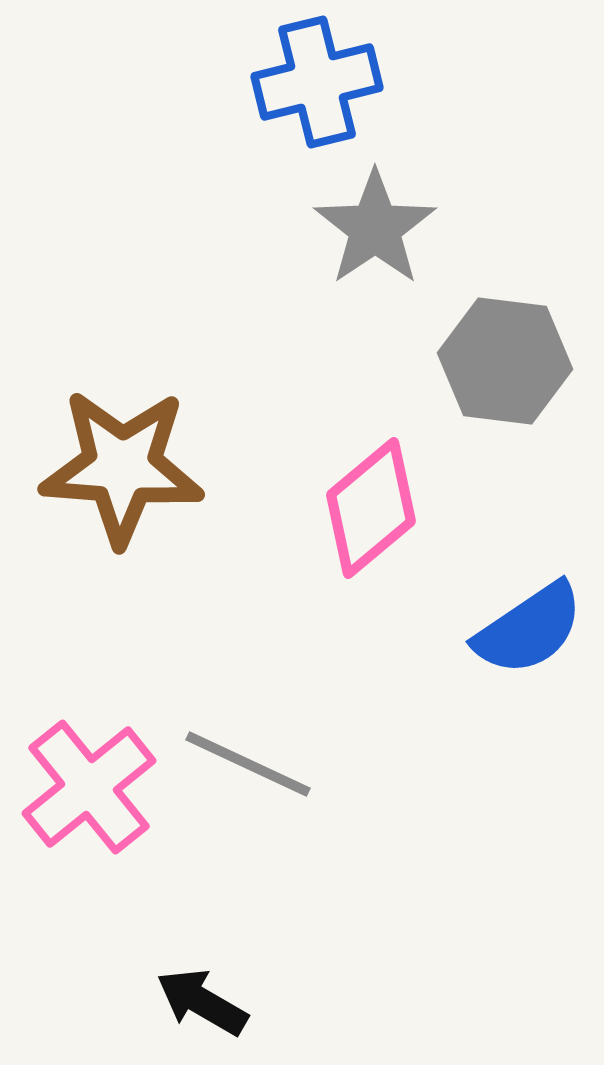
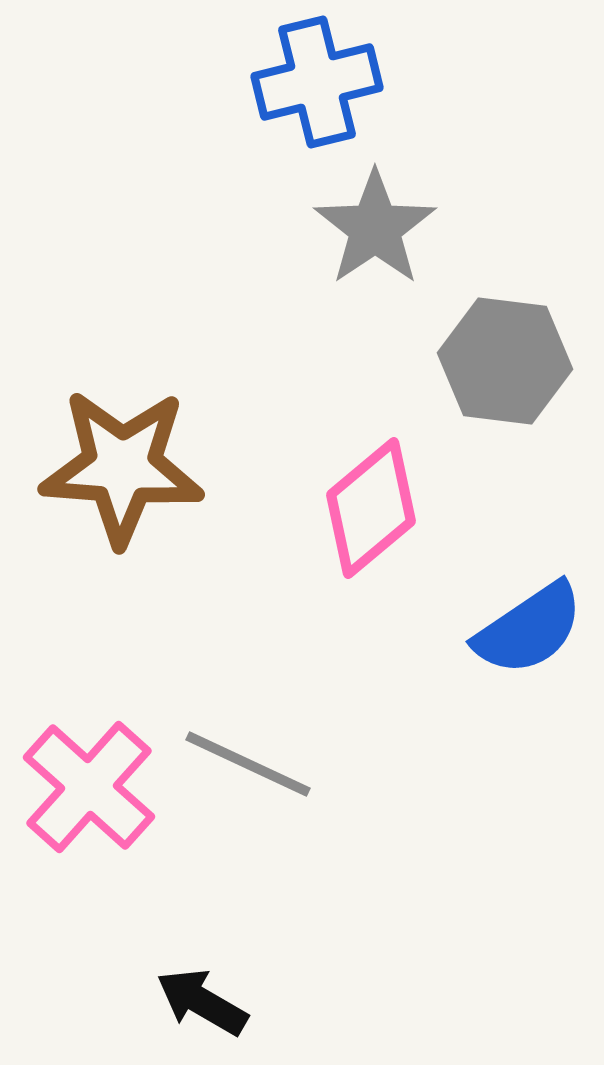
pink cross: rotated 9 degrees counterclockwise
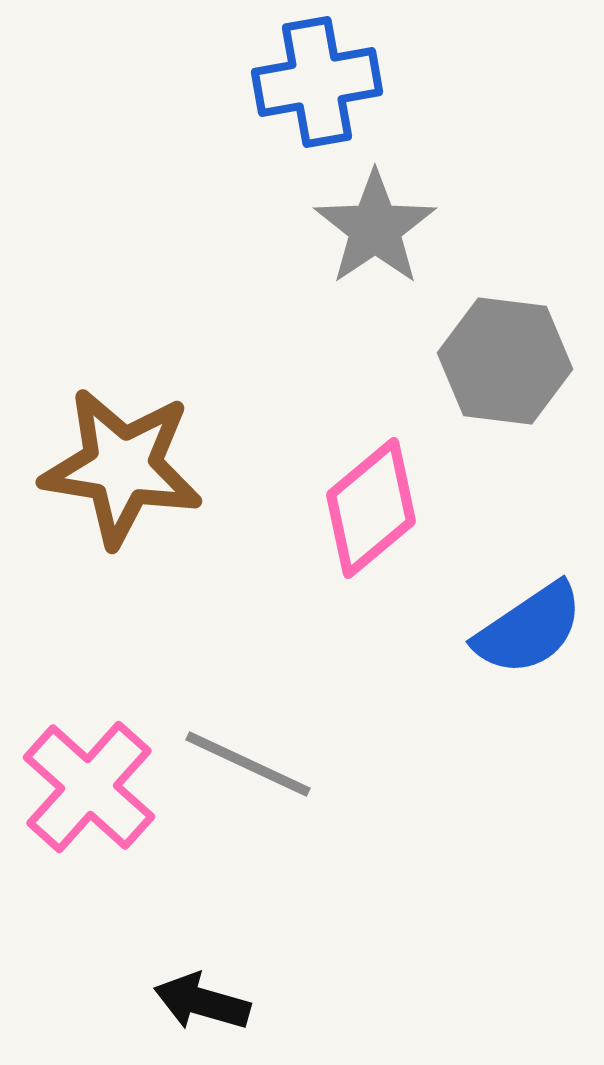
blue cross: rotated 4 degrees clockwise
brown star: rotated 5 degrees clockwise
black arrow: rotated 14 degrees counterclockwise
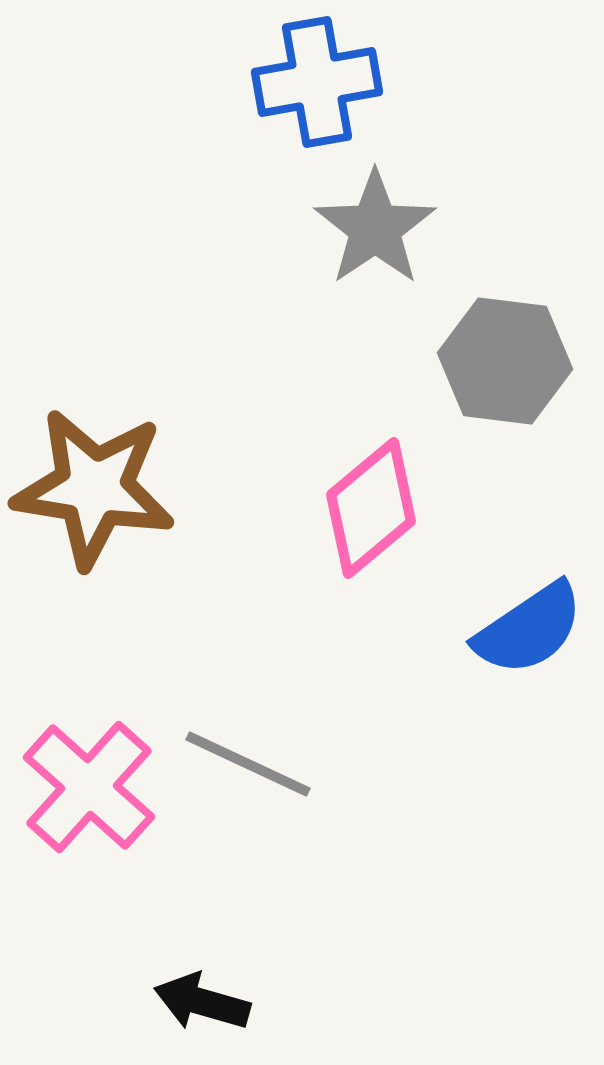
brown star: moved 28 px left, 21 px down
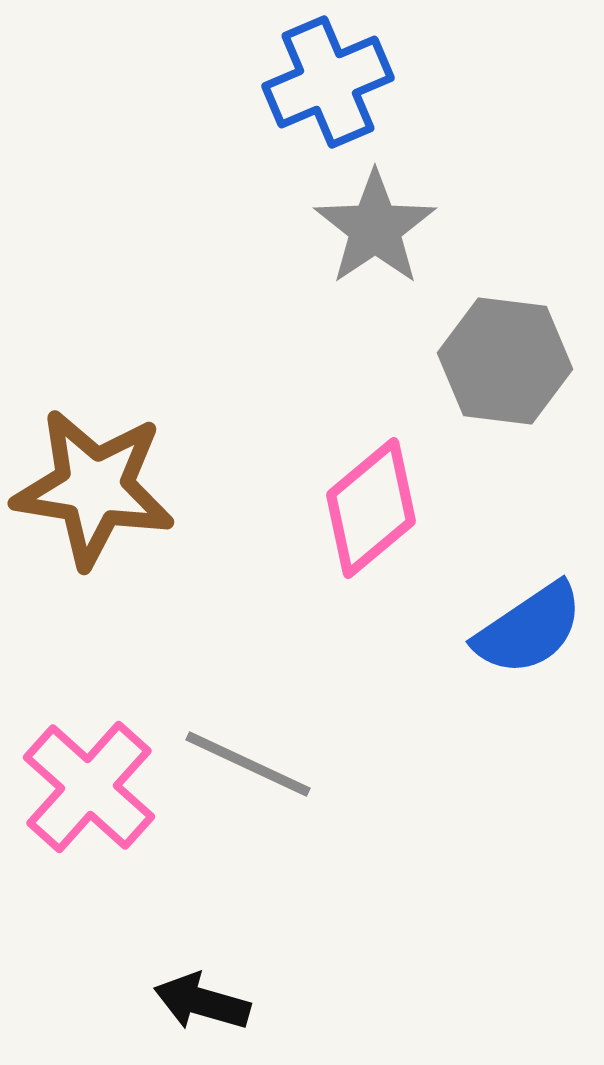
blue cross: moved 11 px right; rotated 13 degrees counterclockwise
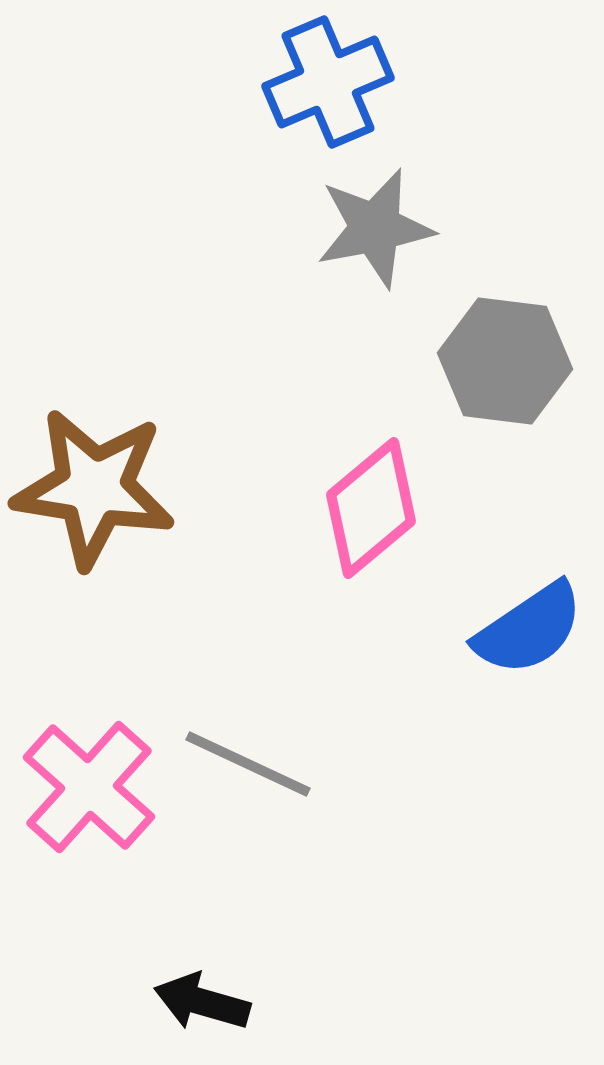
gray star: rotated 23 degrees clockwise
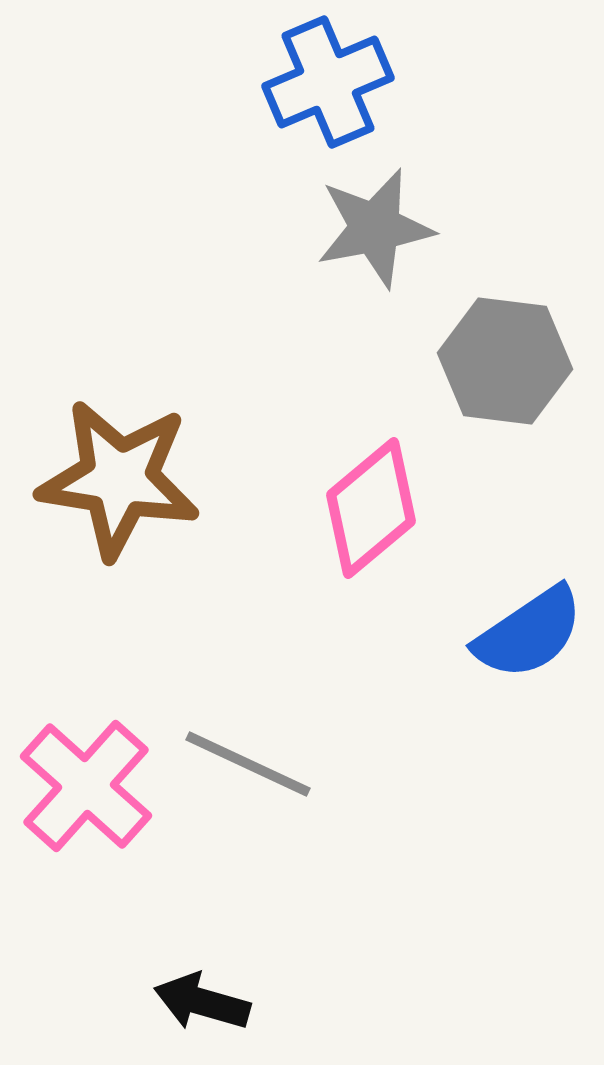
brown star: moved 25 px right, 9 px up
blue semicircle: moved 4 px down
pink cross: moved 3 px left, 1 px up
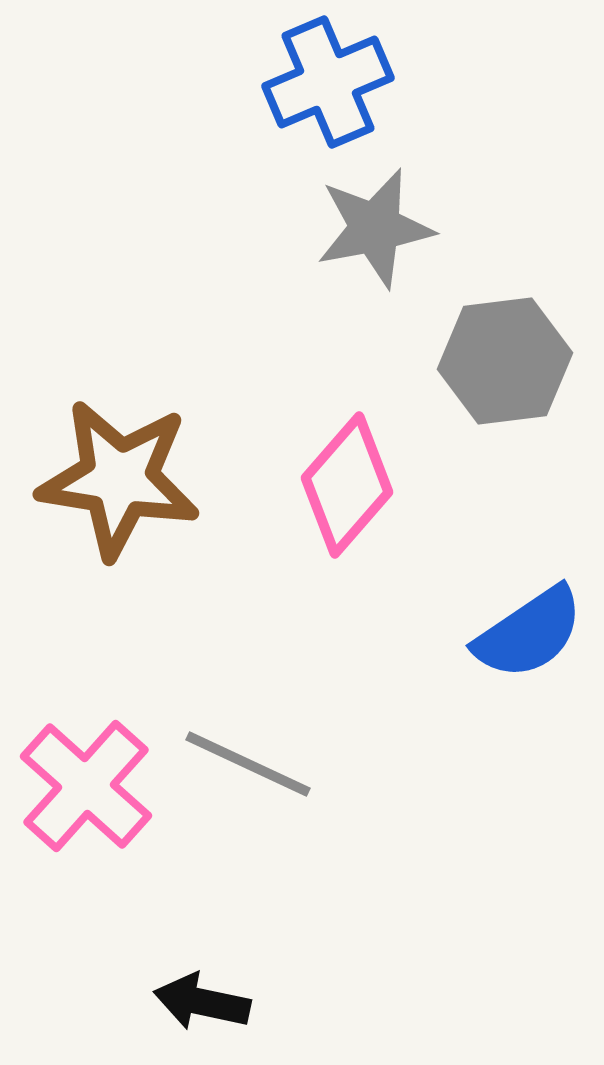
gray hexagon: rotated 14 degrees counterclockwise
pink diamond: moved 24 px left, 23 px up; rotated 9 degrees counterclockwise
black arrow: rotated 4 degrees counterclockwise
